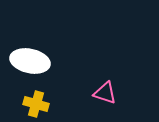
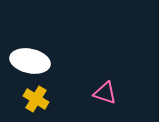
yellow cross: moved 5 px up; rotated 15 degrees clockwise
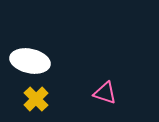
yellow cross: rotated 15 degrees clockwise
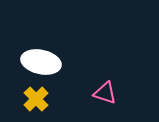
white ellipse: moved 11 px right, 1 px down
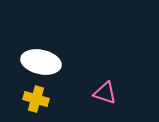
yellow cross: rotated 30 degrees counterclockwise
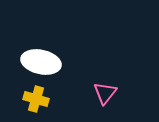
pink triangle: rotated 50 degrees clockwise
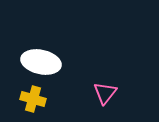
yellow cross: moved 3 px left
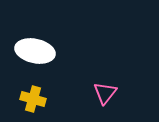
white ellipse: moved 6 px left, 11 px up
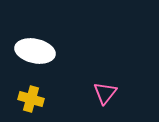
yellow cross: moved 2 px left
